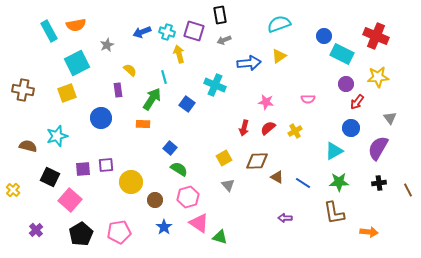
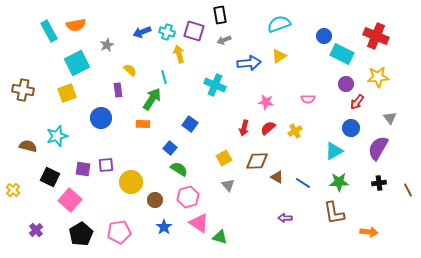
blue square at (187, 104): moved 3 px right, 20 px down
purple square at (83, 169): rotated 14 degrees clockwise
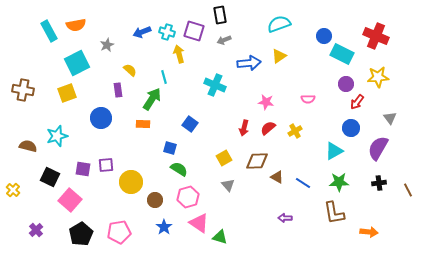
blue square at (170, 148): rotated 24 degrees counterclockwise
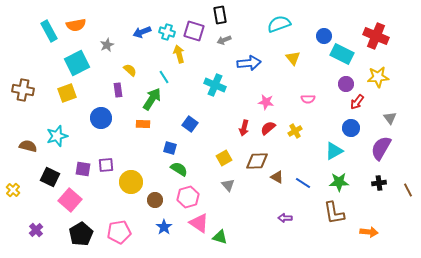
yellow triangle at (279, 56): moved 14 px right, 2 px down; rotated 35 degrees counterclockwise
cyan line at (164, 77): rotated 16 degrees counterclockwise
purple semicircle at (378, 148): moved 3 px right
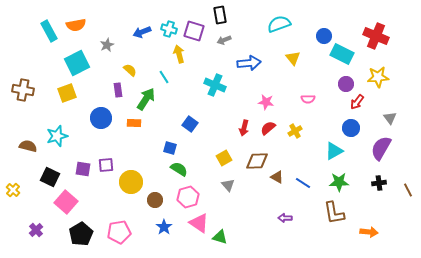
cyan cross at (167, 32): moved 2 px right, 3 px up
green arrow at (152, 99): moved 6 px left
orange rectangle at (143, 124): moved 9 px left, 1 px up
pink square at (70, 200): moved 4 px left, 2 px down
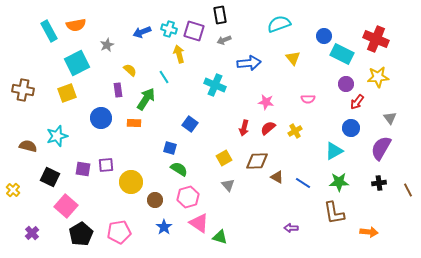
red cross at (376, 36): moved 3 px down
pink square at (66, 202): moved 4 px down
purple arrow at (285, 218): moved 6 px right, 10 px down
purple cross at (36, 230): moved 4 px left, 3 px down
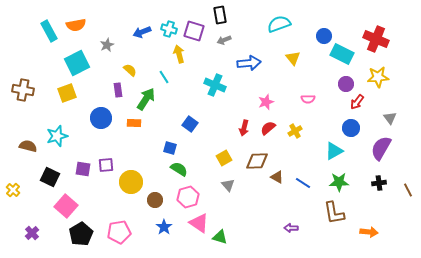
pink star at (266, 102): rotated 28 degrees counterclockwise
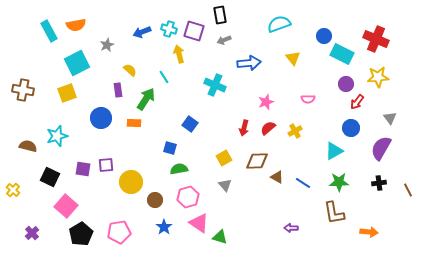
green semicircle at (179, 169): rotated 42 degrees counterclockwise
gray triangle at (228, 185): moved 3 px left
